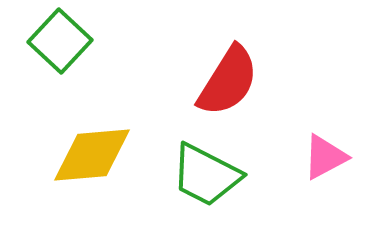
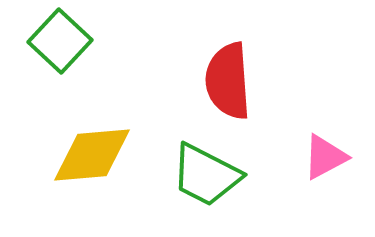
red semicircle: rotated 144 degrees clockwise
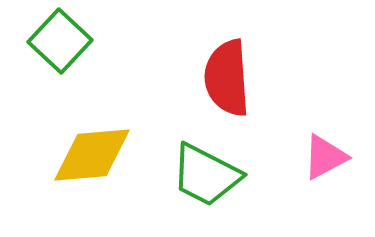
red semicircle: moved 1 px left, 3 px up
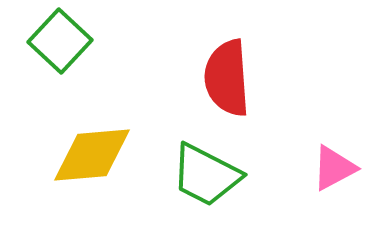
pink triangle: moved 9 px right, 11 px down
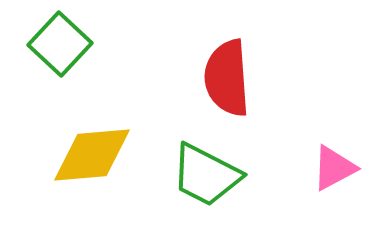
green square: moved 3 px down
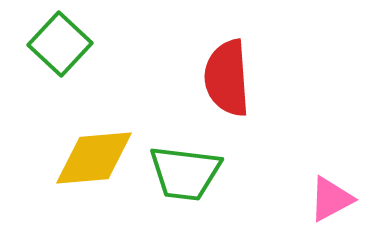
yellow diamond: moved 2 px right, 3 px down
pink triangle: moved 3 px left, 31 px down
green trapezoid: moved 21 px left, 2 px up; rotated 20 degrees counterclockwise
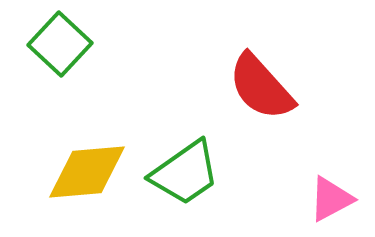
red semicircle: moved 34 px right, 9 px down; rotated 38 degrees counterclockwise
yellow diamond: moved 7 px left, 14 px down
green trapezoid: rotated 42 degrees counterclockwise
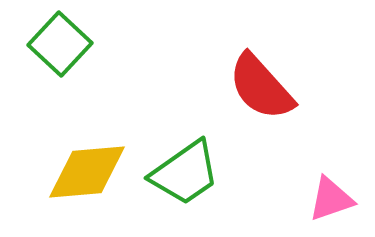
pink triangle: rotated 9 degrees clockwise
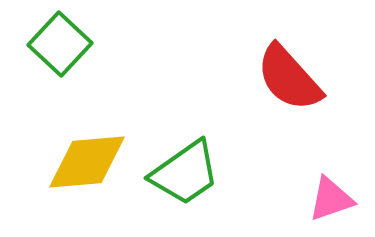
red semicircle: moved 28 px right, 9 px up
yellow diamond: moved 10 px up
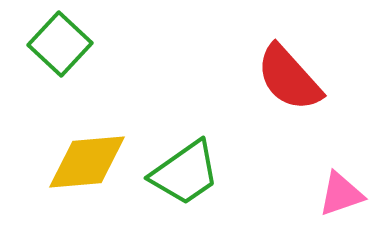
pink triangle: moved 10 px right, 5 px up
